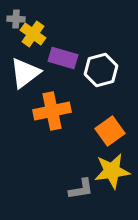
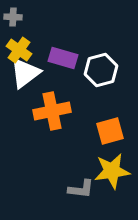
gray cross: moved 3 px left, 2 px up
yellow cross: moved 14 px left, 16 px down
orange square: rotated 20 degrees clockwise
gray L-shape: rotated 16 degrees clockwise
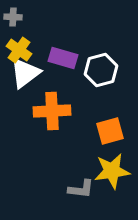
orange cross: rotated 9 degrees clockwise
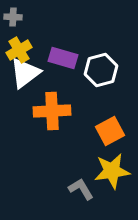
yellow cross: rotated 25 degrees clockwise
orange square: rotated 12 degrees counterclockwise
gray L-shape: rotated 128 degrees counterclockwise
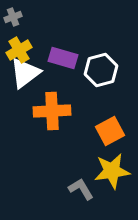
gray cross: rotated 24 degrees counterclockwise
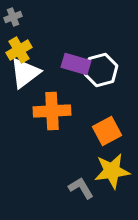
purple rectangle: moved 13 px right, 6 px down
orange square: moved 3 px left
gray L-shape: moved 1 px up
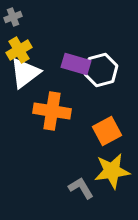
orange cross: rotated 12 degrees clockwise
